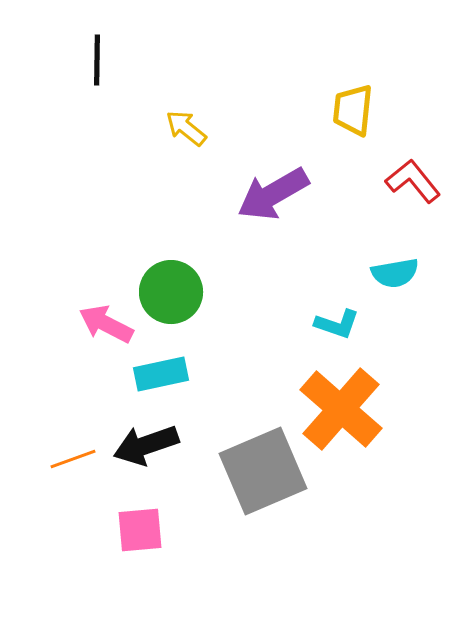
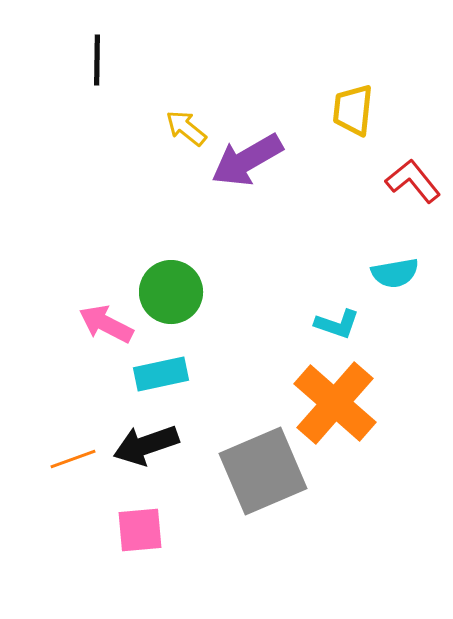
purple arrow: moved 26 px left, 34 px up
orange cross: moved 6 px left, 6 px up
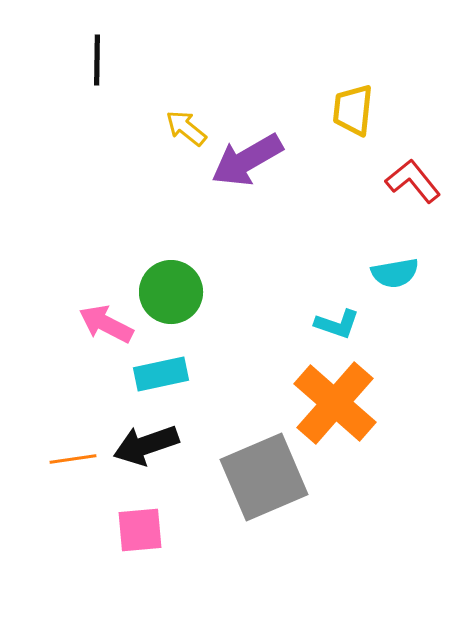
orange line: rotated 12 degrees clockwise
gray square: moved 1 px right, 6 px down
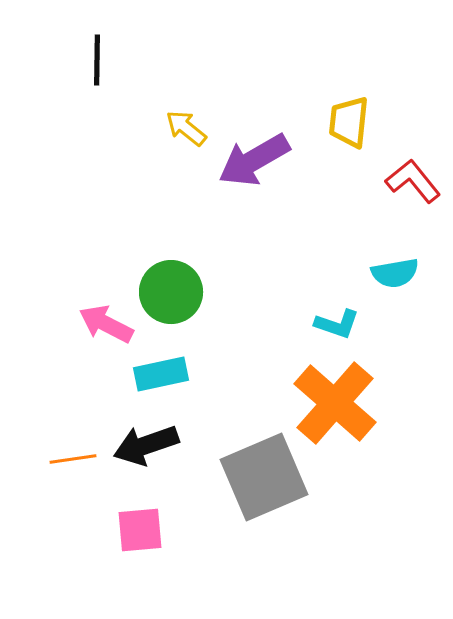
yellow trapezoid: moved 4 px left, 12 px down
purple arrow: moved 7 px right
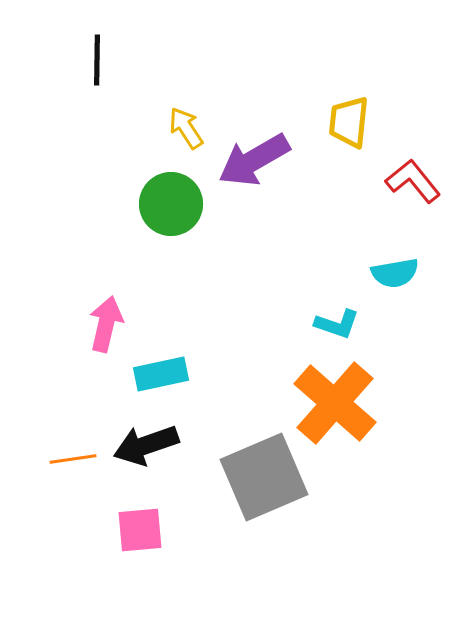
yellow arrow: rotated 18 degrees clockwise
green circle: moved 88 px up
pink arrow: rotated 76 degrees clockwise
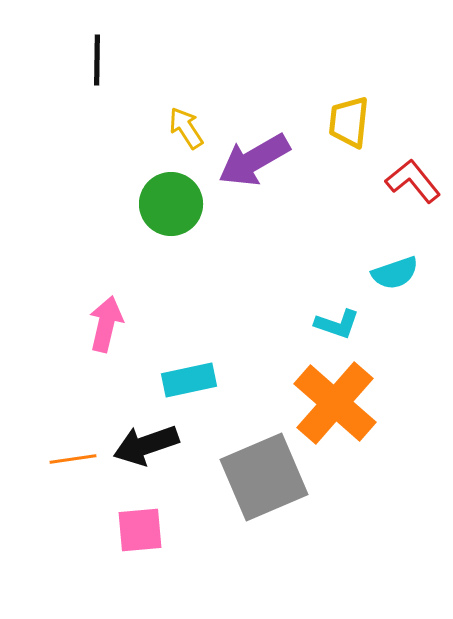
cyan semicircle: rotated 9 degrees counterclockwise
cyan rectangle: moved 28 px right, 6 px down
